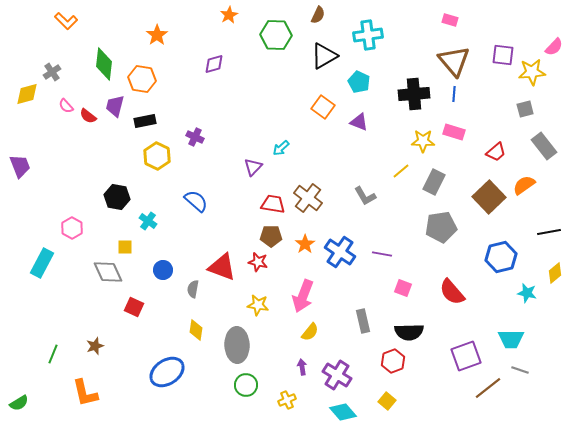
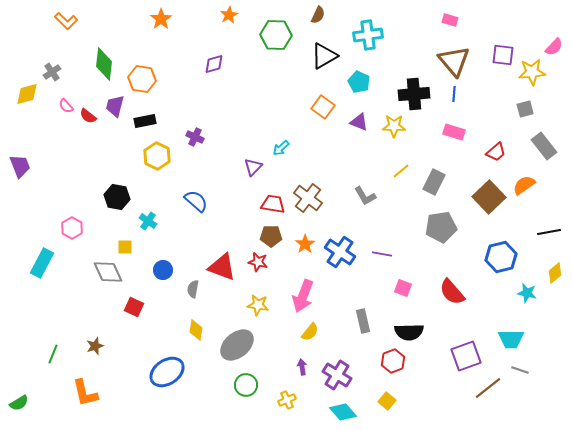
orange star at (157, 35): moved 4 px right, 16 px up
yellow star at (423, 141): moved 29 px left, 15 px up
gray ellipse at (237, 345): rotated 52 degrees clockwise
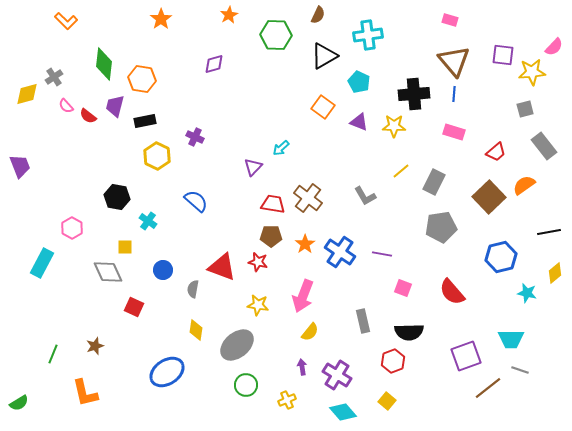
gray cross at (52, 72): moved 2 px right, 5 px down
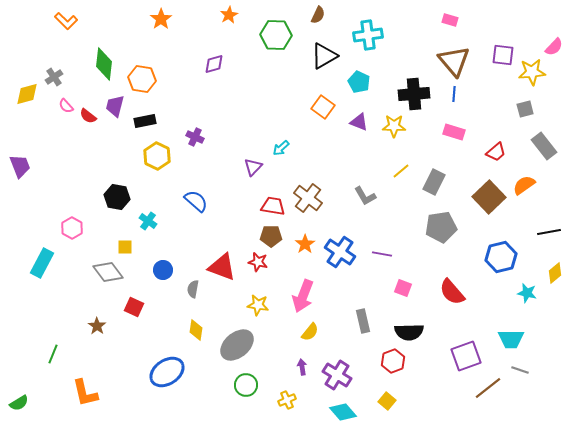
red trapezoid at (273, 204): moved 2 px down
gray diamond at (108, 272): rotated 12 degrees counterclockwise
brown star at (95, 346): moved 2 px right, 20 px up; rotated 18 degrees counterclockwise
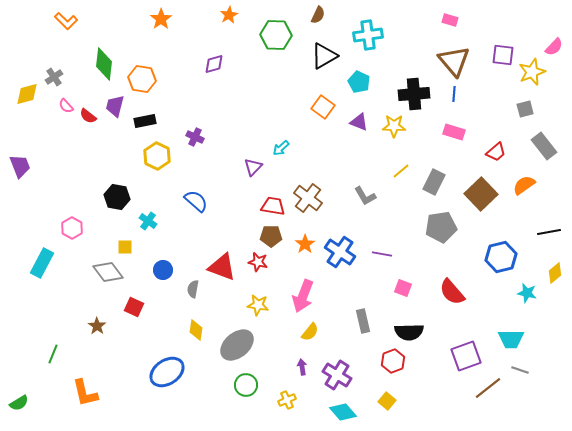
yellow star at (532, 72): rotated 16 degrees counterclockwise
brown square at (489, 197): moved 8 px left, 3 px up
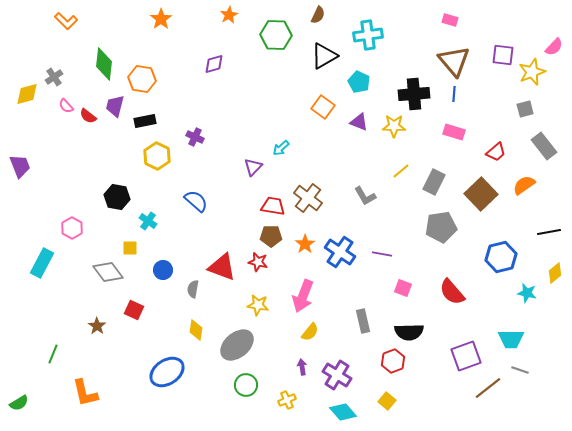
yellow square at (125, 247): moved 5 px right, 1 px down
red square at (134, 307): moved 3 px down
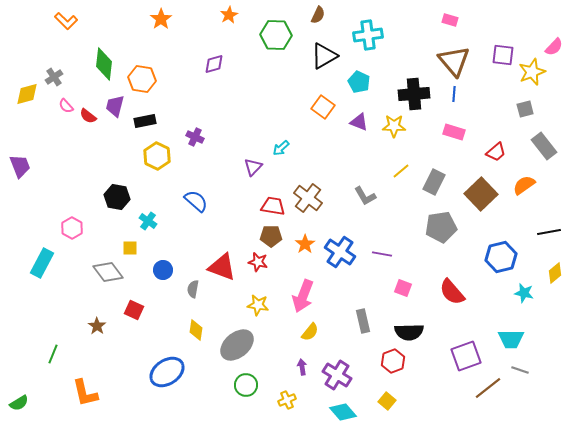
cyan star at (527, 293): moved 3 px left
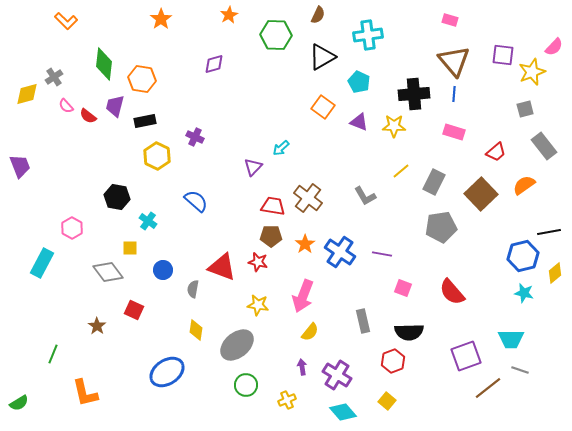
black triangle at (324, 56): moved 2 px left, 1 px down
blue hexagon at (501, 257): moved 22 px right, 1 px up
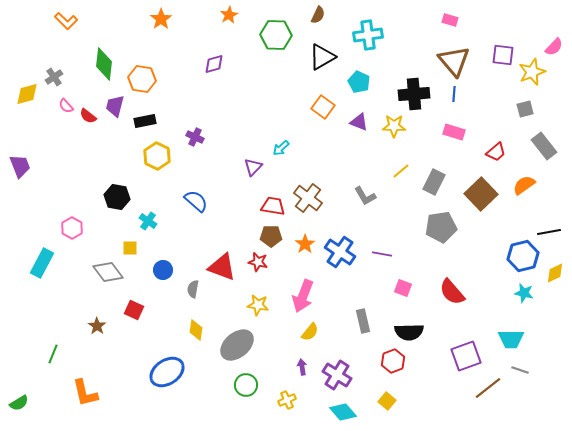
yellow diamond at (555, 273): rotated 15 degrees clockwise
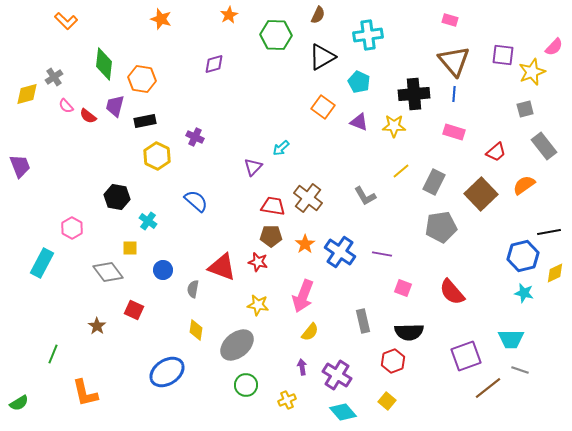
orange star at (161, 19): rotated 20 degrees counterclockwise
